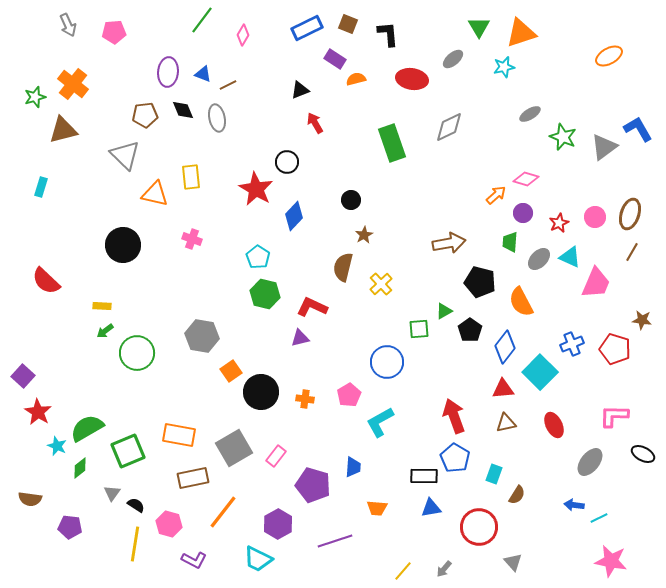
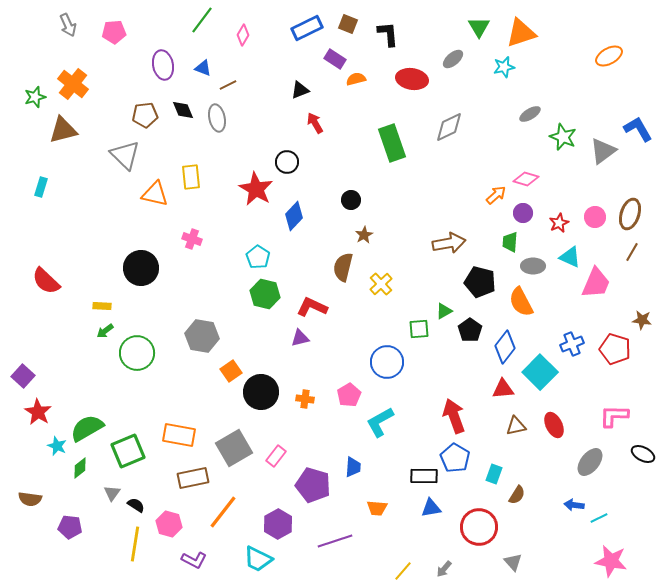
purple ellipse at (168, 72): moved 5 px left, 7 px up; rotated 16 degrees counterclockwise
blue triangle at (203, 74): moved 6 px up
gray triangle at (604, 147): moved 1 px left, 4 px down
black circle at (123, 245): moved 18 px right, 23 px down
gray ellipse at (539, 259): moved 6 px left, 7 px down; rotated 45 degrees clockwise
brown triangle at (506, 423): moved 10 px right, 3 px down
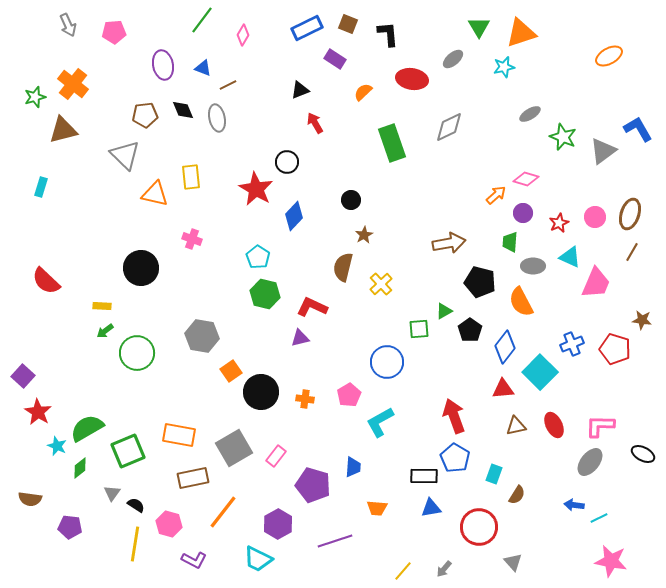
orange semicircle at (356, 79): moved 7 px right, 13 px down; rotated 30 degrees counterclockwise
pink L-shape at (614, 416): moved 14 px left, 10 px down
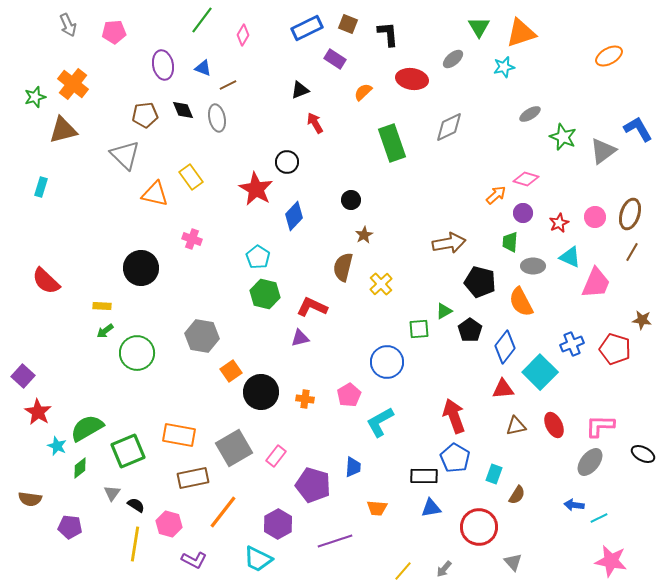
yellow rectangle at (191, 177): rotated 30 degrees counterclockwise
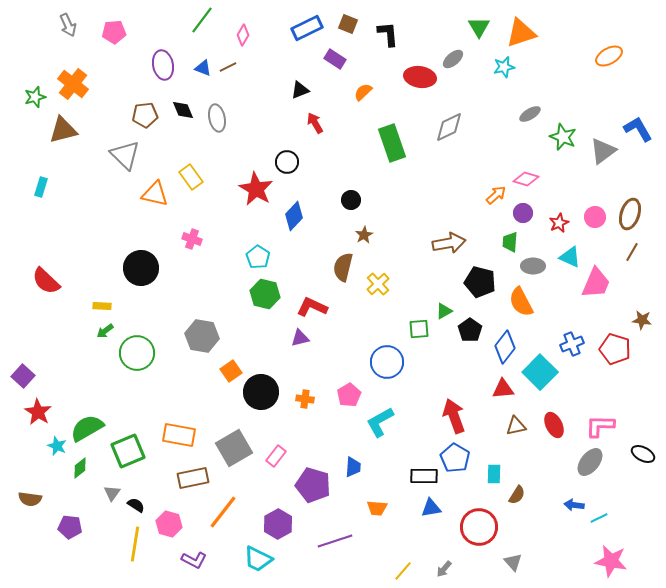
red ellipse at (412, 79): moved 8 px right, 2 px up
brown line at (228, 85): moved 18 px up
yellow cross at (381, 284): moved 3 px left
cyan rectangle at (494, 474): rotated 18 degrees counterclockwise
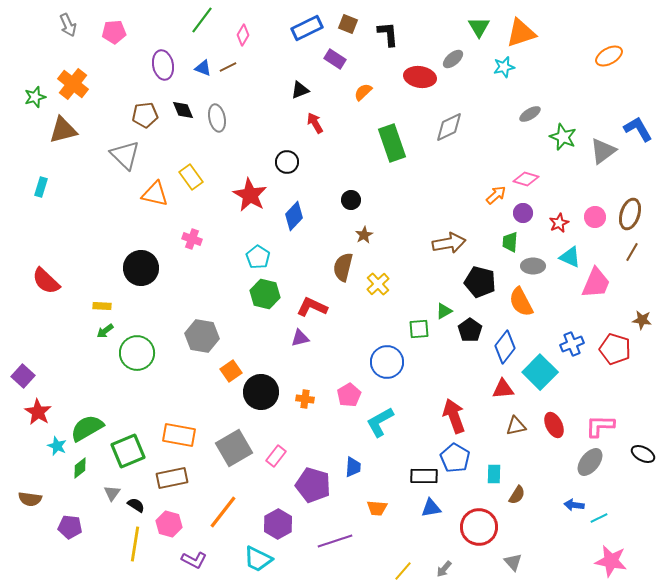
red star at (256, 189): moved 6 px left, 6 px down
brown rectangle at (193, 478): moved 21 px left
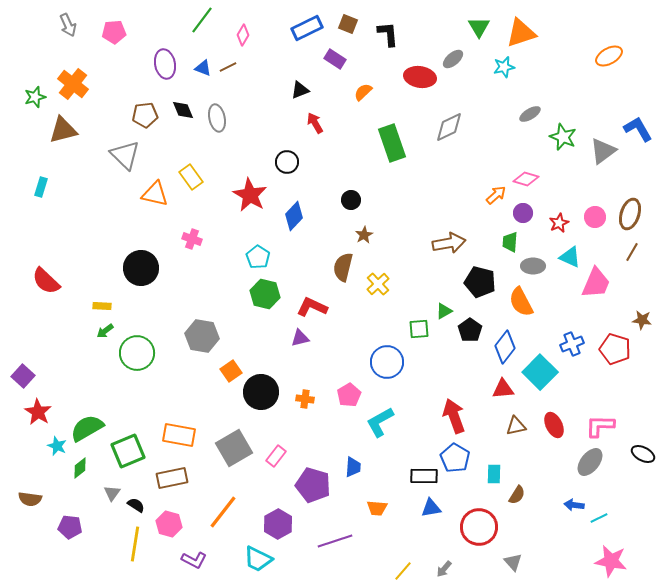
purple ellipse at (163, 65): moved 2 px right, 1 px up
